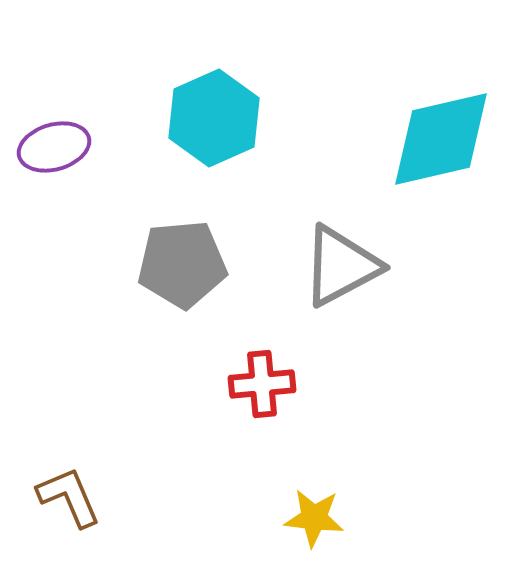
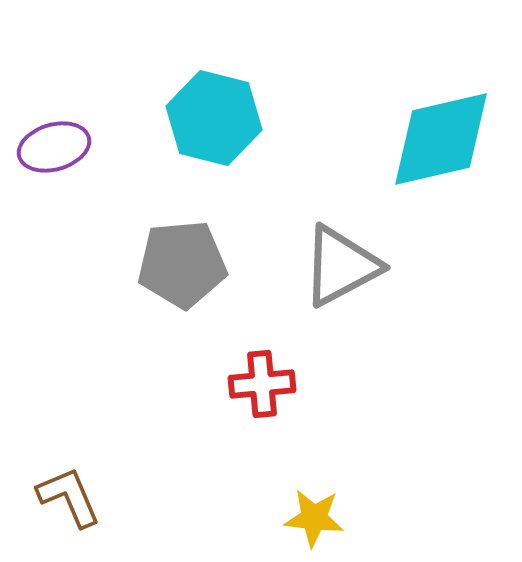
cyan hexagon: rotated 22 degrees counterclockwise
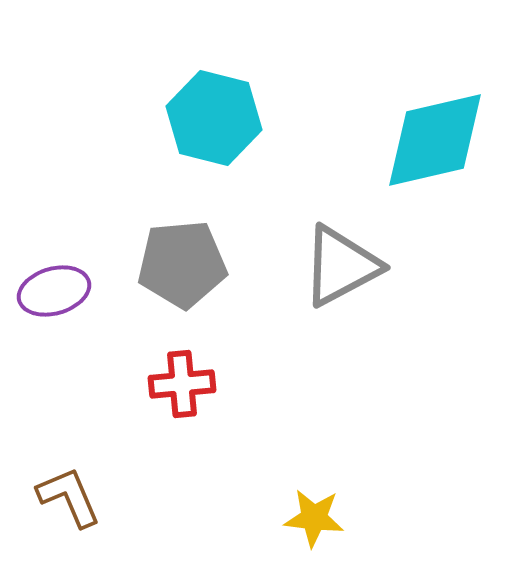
cyan diamond: moved 6 px left, 1 px down
purple ellipse: moved 144 px down
red cross: moved 80 px left
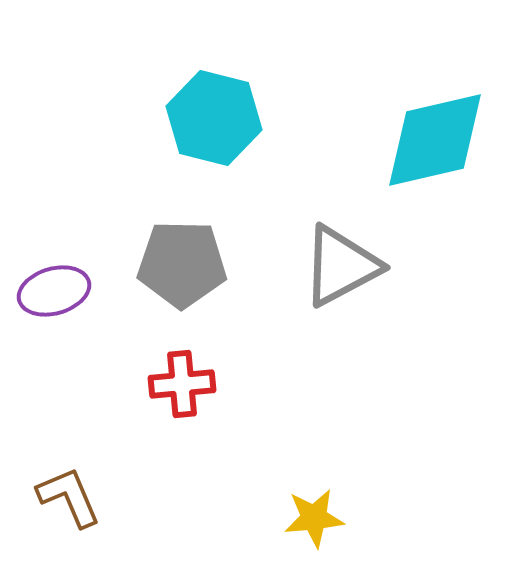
gray pentagon: rotated 6 degrees clockwise
yellow star: rotated 12 degrees counterclockwise
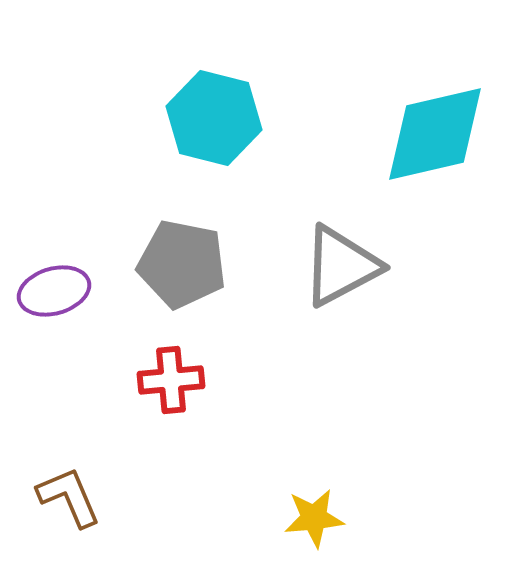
cyan diamond: moved 6 px up
gray pentagon: rotated 10 degrees clockwise
red cross: moved 11 px left, 4 px up
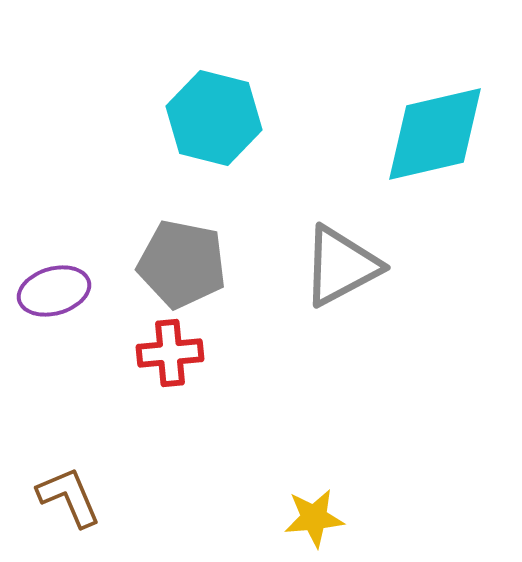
red cross: moved 1 px left, 27 px up
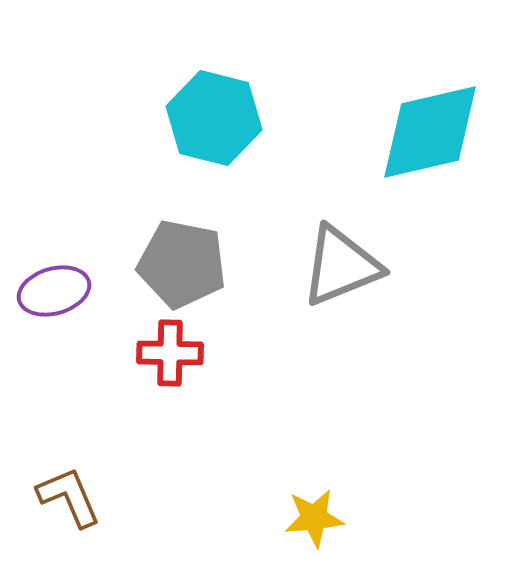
cyan diamond: moved 5 px left, 2 px up
gray triangle: rotated 6 degrees clockwise
red cross: rotated 6 degrees clockwise
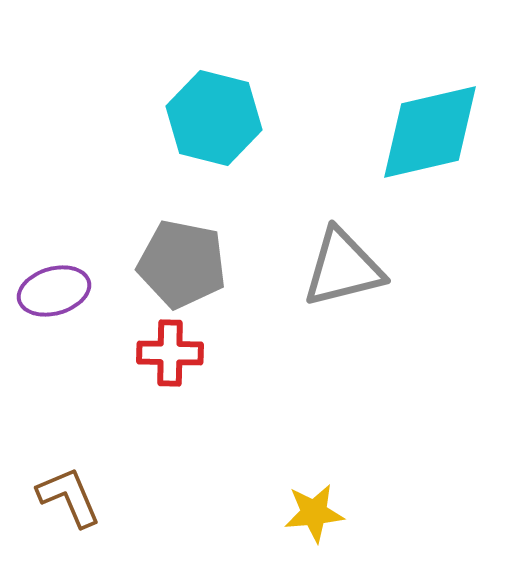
gray triangle: moved 2 px right, 2 px down; rotated 8 degrees clockwise
yellow star: moved 5 px up
